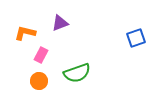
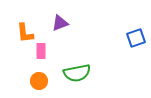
orange L-shape: rotated 110 degrees counterclockwise
pink rectangle: moved 4 px up; rotated 28 degrees counterclockwise
green semicircle: rotated 8 degrees clockwise
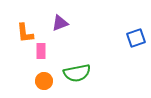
orange circle: moved 5 px right
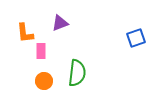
green semicircle: rotated 72 degrees counterclockwise
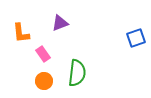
orange L-shape: moved 4 px left
pink rectangle: moved 2 px right, 3 px down; rotated 35 degrees counterclockwise
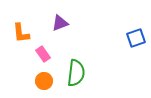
green semicircle: moved 1 px left
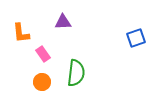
purple triangle: moved 3 px right, 1 px up; rotated 18 degrees clockwise
orange circle: moved 2 px left, 1 px down
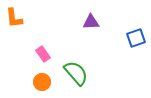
purple triangle: moved 28 px right
orange L-shape: moved 7 px left, 15 px up
green semicircle: rotated 48 degrees counterclockwise
